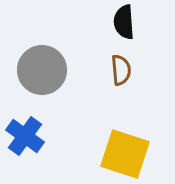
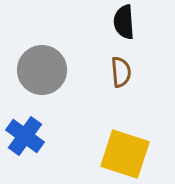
brown semicircle: moved 2 px down
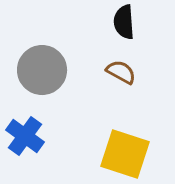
brown semicircle: rotated 56 degrees counterclockwise
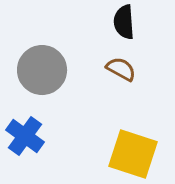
brown semicircle: moved 3 px up
yellow square: moved 8 px right
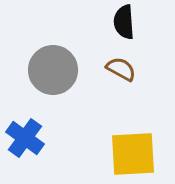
gray circle: moved 11 px right
blue cross: moved 2 px down
yellow square: rotated 21 degrees counterclockwise
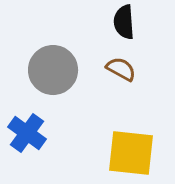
blue cross: moved 2 px right, 5 px up
yellow square: moved 2 px left, 1 px up; rotated 9 degrees clockwise
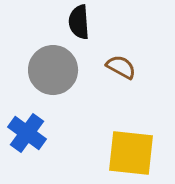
black semicircle: moved 45 px left
brown semicircle: moved 2 px up
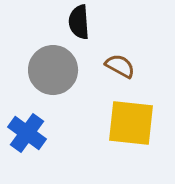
brown semicircle: moved 1 px left, 1 px up
yellow square: moved 30 px up
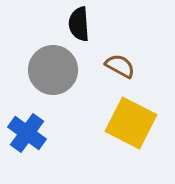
black semicircle: moved 2 px down
yellow square: rotated 21 degrees clockwise
